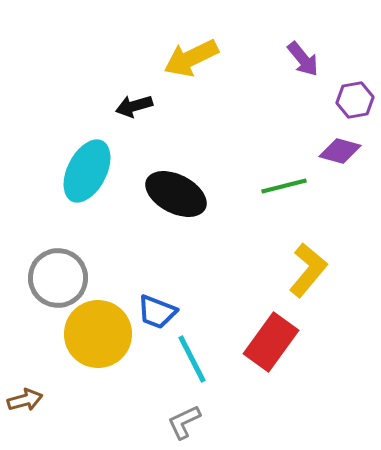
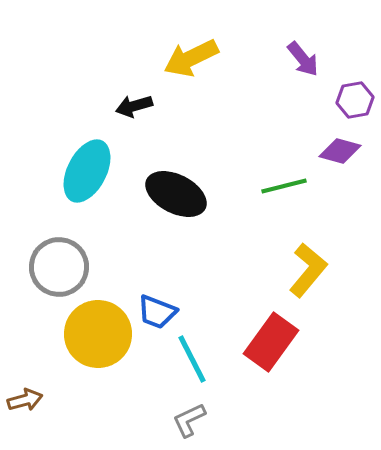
gray circle: moved 1 px right, 11 px up
gray L-shape: moved 5 px right, 2 px up
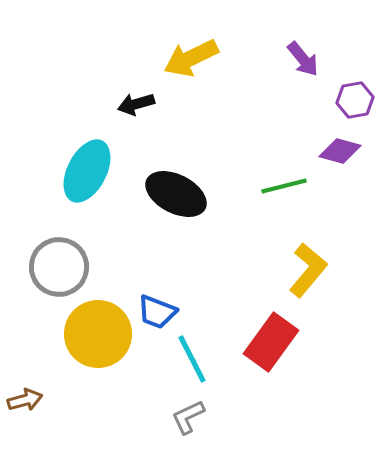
black arrow: moved 2 px right, 2 px up
gray L-shape: moved 1 px left, 3 px up
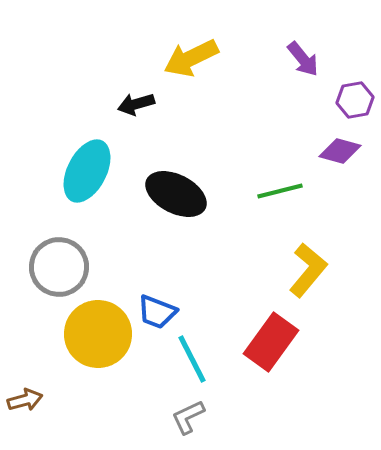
green line: moved 4 px left, 5 px down
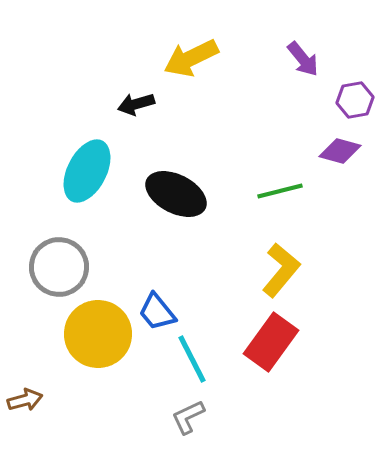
yellow L-shape: moved 27 px left
blue trapezoid: rotated 30 degrees clockwise
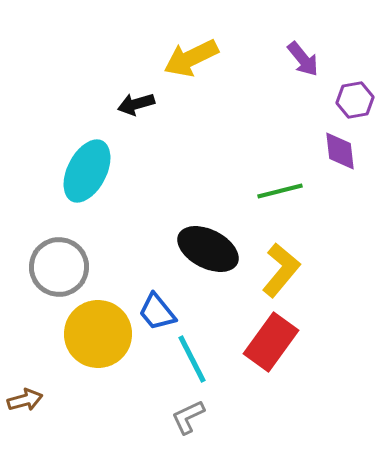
purple diamond: rotated 69 degrees clockwise
black ellipse: moved 32 px right, 55 px down
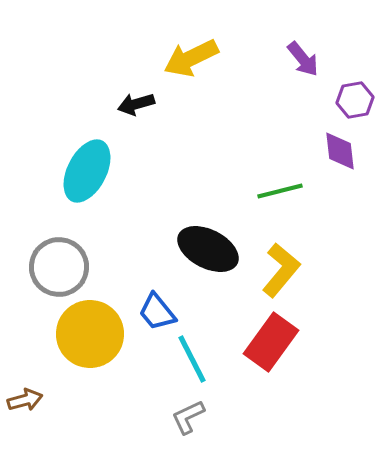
yellow circle: moved 8 px left
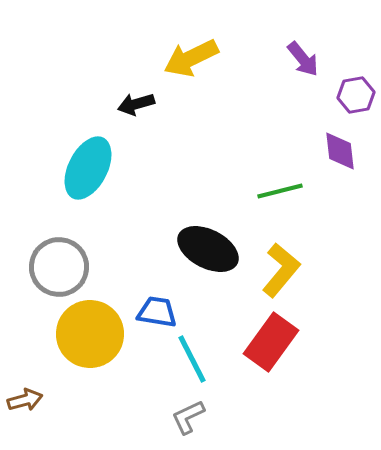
purple hexagon: moved 1 px right, 5 px up
cyan ellipse: moved 1 px right, 3 px up
blue trapezoid: rotated 138 degrees clockwise
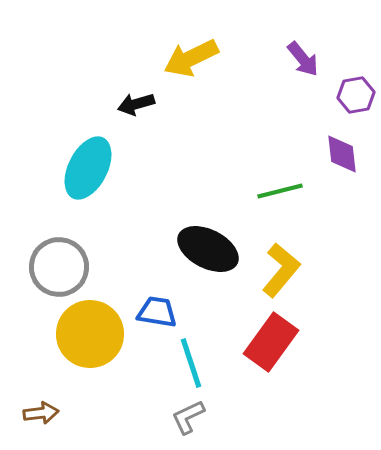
purple diamond: moved 2 px right, 3 px down
cyan line: moved 1 px left, 4 px down; rotated 9 degrees clockwise
brown arrow: moved 16 px right, 13 px down; rotated 8 degrees clockwise
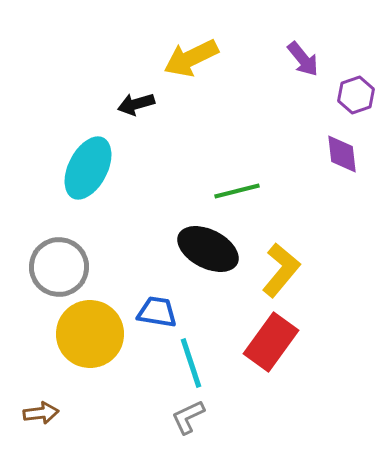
purple hexagon: rotated 9 degrees counterclockwise
green line: moved 43 px left
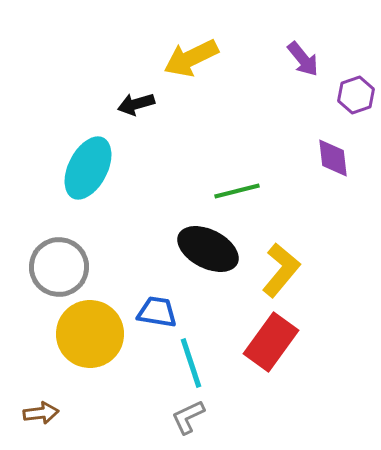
purple diamond: moved 9 px left, 4 px down
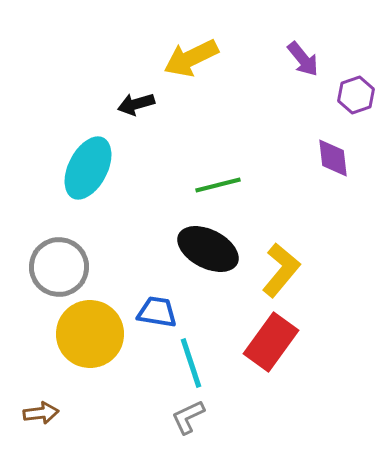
green line: moved 19 px left, 6 px up
